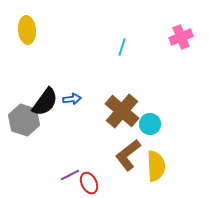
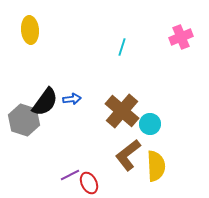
yellow ellipse: moved 3 px right
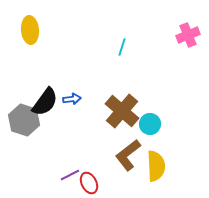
pink cross: moved 7 px right, 2 px up
